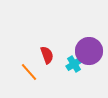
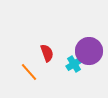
red semicircle: moved 2 px up
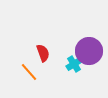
red semicircle: moved 4 px left
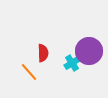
red semicircle: rotated 18 degrees clockwise
cyan cross: moved 2 px left, 1 px up
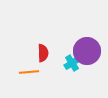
purple circle: moved 2 px left
orange line: rotated 54 degrees counterclockwise
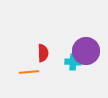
purple circle: moved 1 px left
cyan cross: moved 1 px right, 1 px up; rotated 35 degrees clockwise
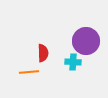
purple circle: moved 10 px up
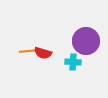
red semicircle: rotated 108 degrees clockwise
orange line: moved 21 px up
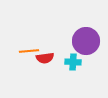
red semicircle: moved 2 px right, 5 px down; rotated 24 degrees counterclockwise
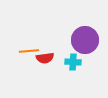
purple circle: moved 1 px left, 1 px up
